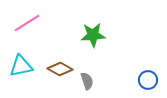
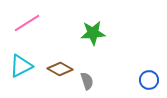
green star: moved 2 px up
cyan triangle: rotated 15 degrees counterclockwise
blue circle: moved 1 px right
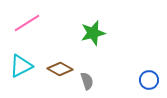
green star: rotated 10 degrees counterclockwise
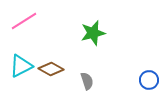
pink line: moved 3 px left, 2 px up
brown diamond: moved 9 px left
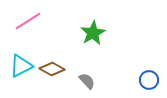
pink line: moved 4 px right
green star: rotated 15 degrees counterclockwise
brown diamond: moved 1 px right
gray semicircle: rotated 24 degrees counterclockwise
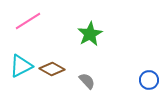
green star: moved 3 px left, 1 px down
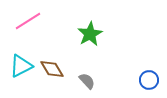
brown diamond: rotated 30 degrees clockwise
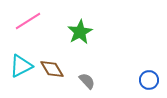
green star: moved 10 px left, 2 px up
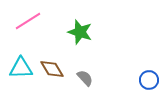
green star: rotated 25 degrees counterclockwise
cyan triangle: moved 2 px down; rotated 25 degrees clockwise
gray semicircle: moved 2 px left, 3 px up
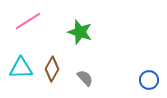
brown diamond: rotated 60 degrees clockwise
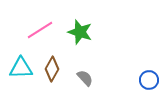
pink line: moved 12 px right, 9 px down
